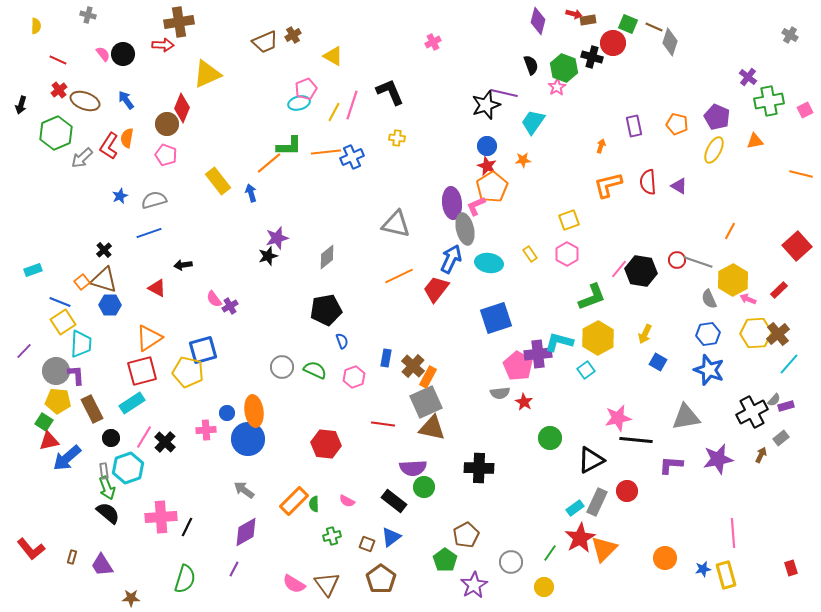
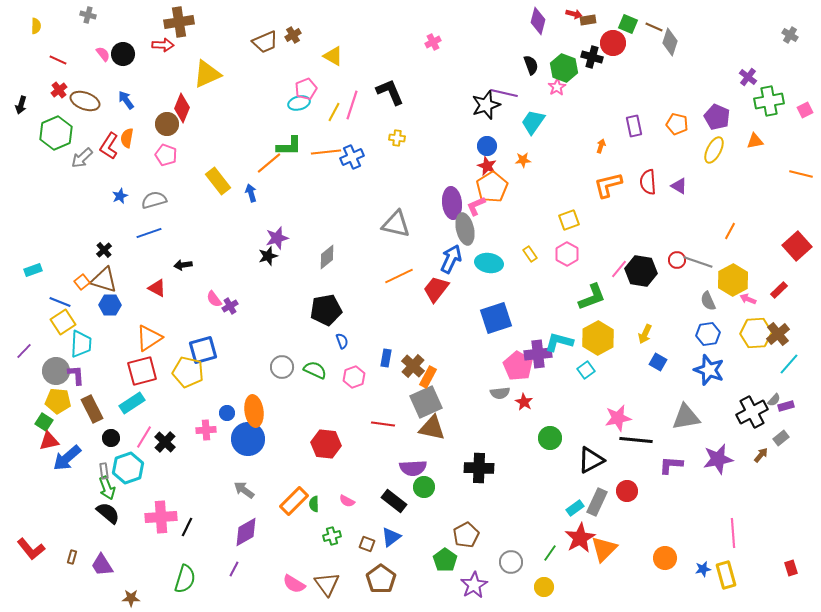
gray semicircle at (709, 299): moved 1 px left, 2 px down
brown arrow at (761, 455): rotated 14 degrees clockwise
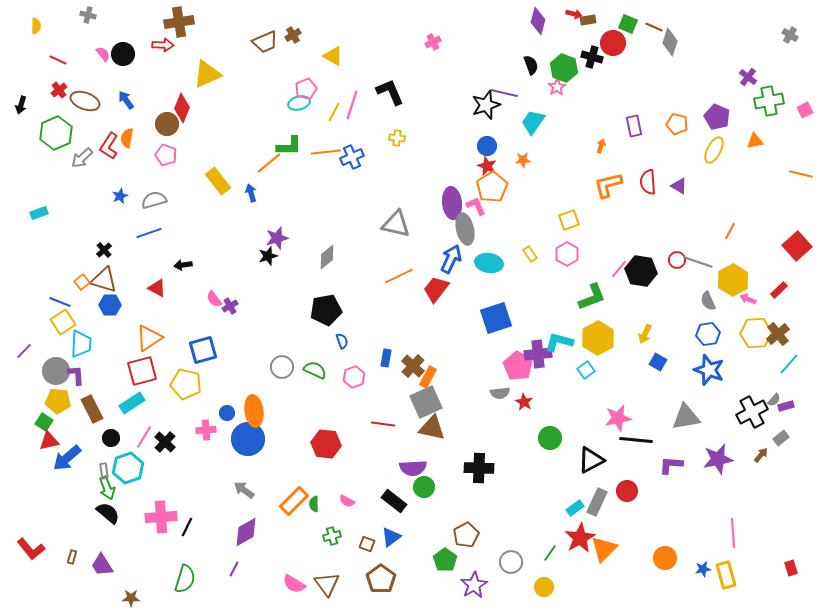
pink L-shape at (476, 206): rotated 90 degrees clockwise
cyan rectangle at (33, 270): moved 6 px right, 57 px up
yellow pentagon at (188, 372): moved 2 px left, 12 px down
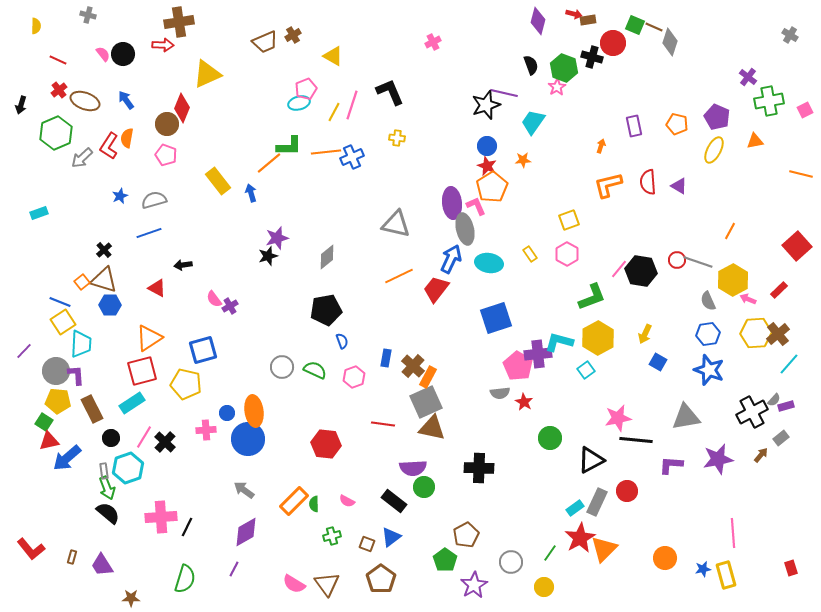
green square at (628, 24): moved 7 px right, 1 px down
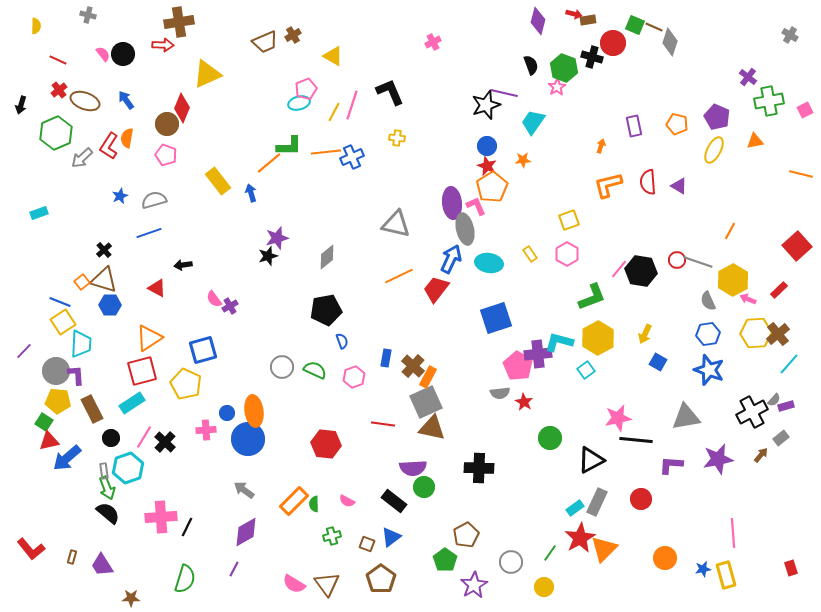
yellow pentagon at (186, 384): rotated 12 degrees clockwise
red circle at (627, 491): moved 14 px right, 8 px down
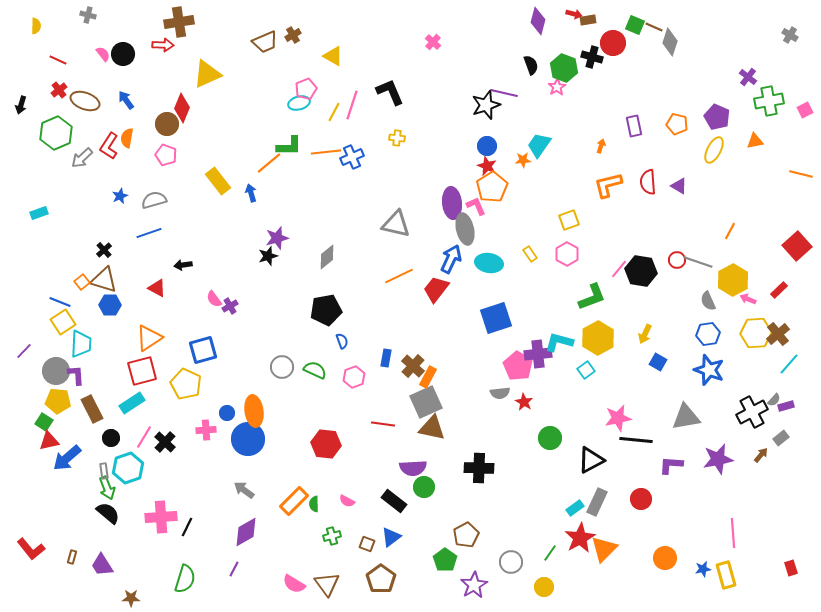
pink cross at (433, 42): rotated 21 degrees counterclockwise
cyan trapezoid at (533, 122): moved 6 px right, 23 px down
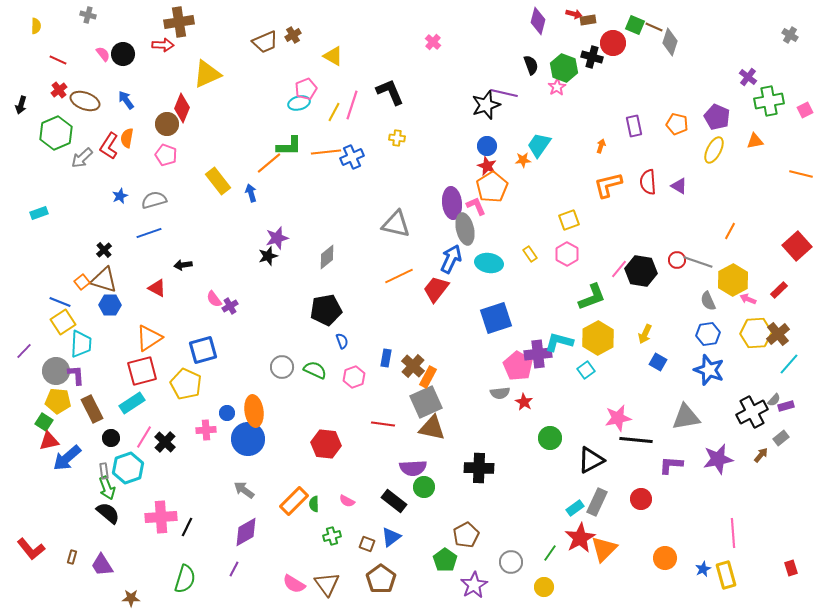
blue star at (703, 569): rotated 14 degrees counterclockwise
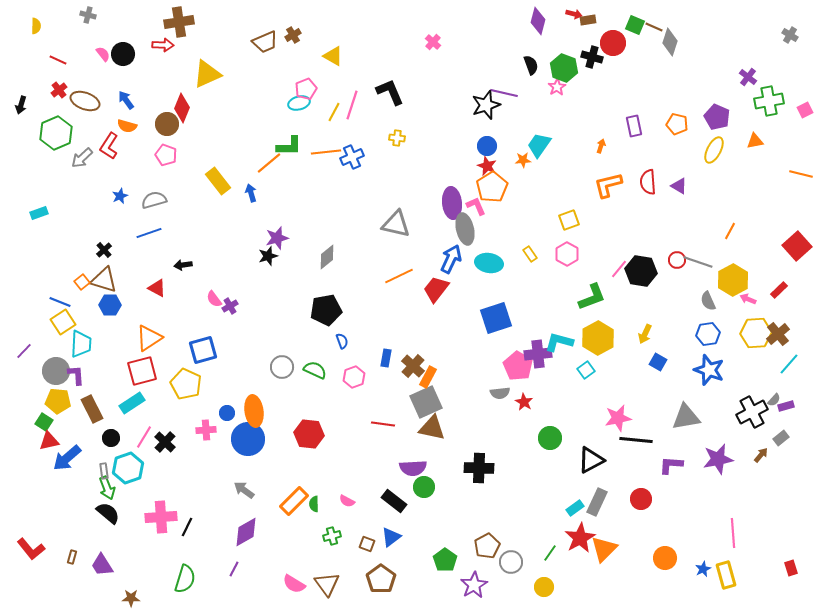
orange semicircle at (127, 138): moved 12 px up; rotated 84 degrees counterclockwise
red hexagon at (326, 444): moved 17 px left, 10 px up
brown pentagon at (466, 535): moved 21 px right, 11 px down
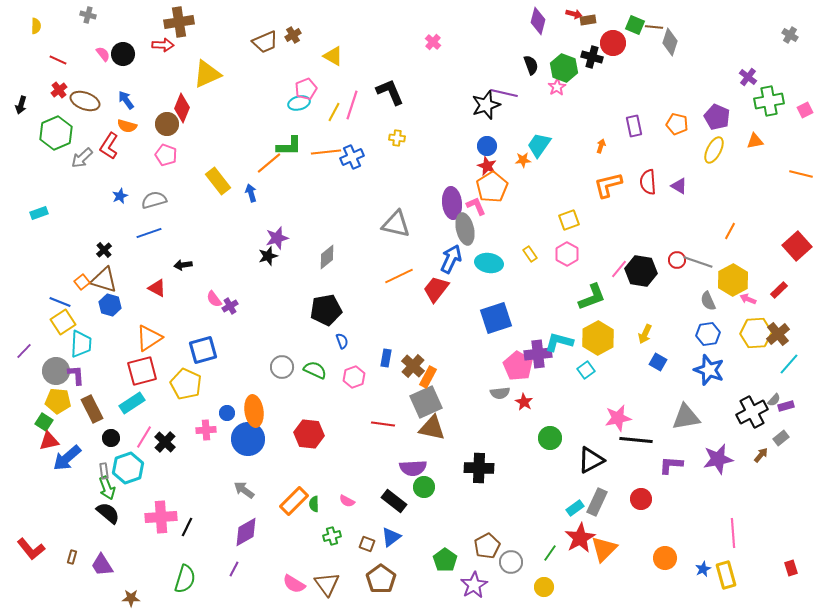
brown line at (654, 27): rotated 18 degrees counterclockwise
blue hexagon at (110, 305): rotated 15 degrees clockwise
